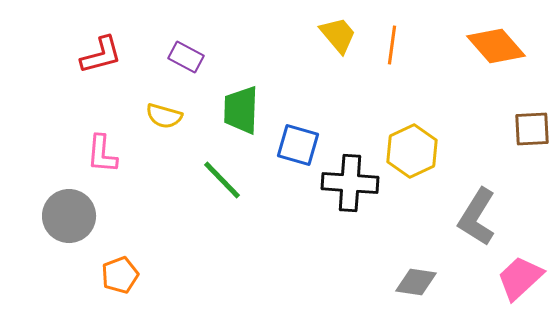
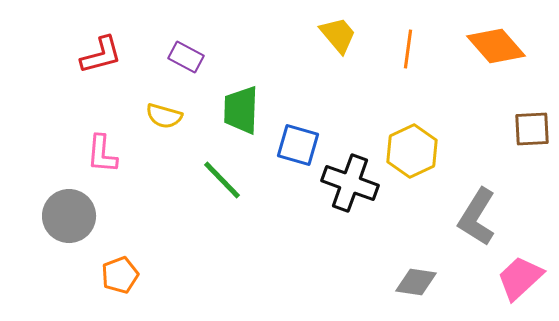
orange line: moved 16 px right, 4 px down
black cross: rotated 16 degrees clockwise
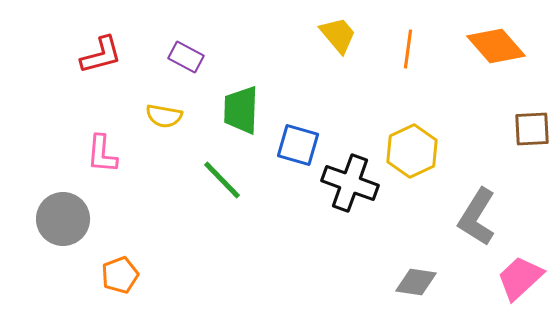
yellow semicircle: rotated 6 degrees counterclockwise
gray circle: moved 6 px left, 3 px down
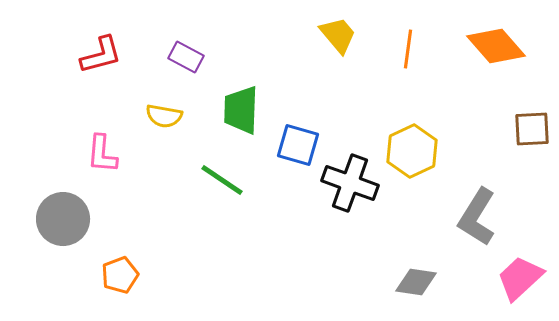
green line: rotated 12 degrees counterclockwise
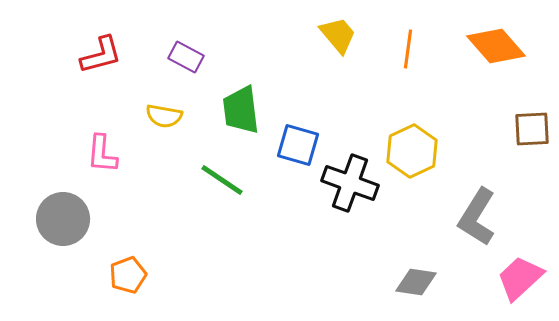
green trapezoid: rotated 9 degrees counterclockwise
orange pentagon: moved 8 px right
